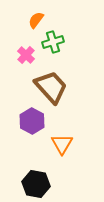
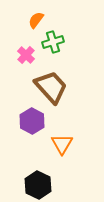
black hexagon: moved 2 px right, 1 px down; rotated 16 degrees clockwise
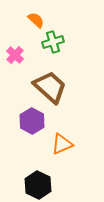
orange semicircle: rotated 96 degrees clockwise
pink cross: moved 11 px left
brown trapezoid: moved 1 px left; rotated 6 degrees counterclockwise
orange triangle: rotated 35 degrees clockwise
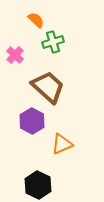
brown trapezoid: moved 2 px left
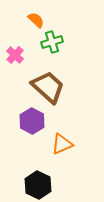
green cross: moved 1 px left
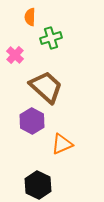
orange semicircle: moved 6 px left, 3 px up; rotated 132 degrees counterclockwise
green cross: moved 1 px left, 4 px up
brown trapezoid: moved 2 px left
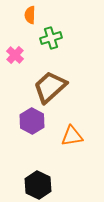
orange semicircle: moved 2 px up
brown trapezoid: moved 4 px right; rotated 84 degrees counterclockwise
orange triangle: moved 10 px right, 8 px up; rotated 15 degrees clockwise
